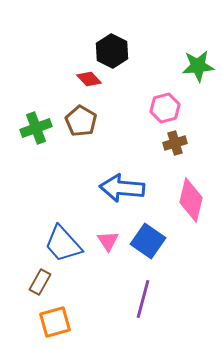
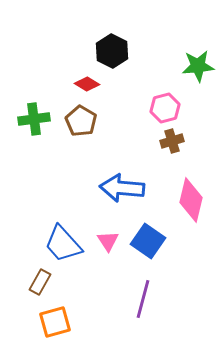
red diamond: moved 2 px left, 5 px down; rotated 15 degrees counterclockwise
green cross: moved 2 px left, 9 px up; rotated 12 degrees clockwise
brown cross: moved 3 px left, 2 px up
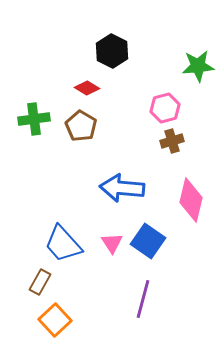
red diamond: moved 4 px down
brown pentagon: moved 5 px down
pink triangle: moved 4 px right, 2 px down
orange square: moved 2 px up; rotated 28 degrees counterclockwise
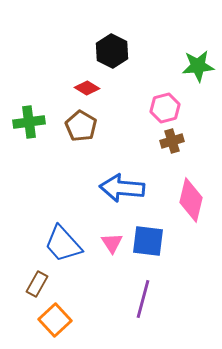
green cross: moved 5 px left, 3 px down
blue square: rotated 28 degrees counterclockwise
brown rectangle: moved 3 px left, 2 px down
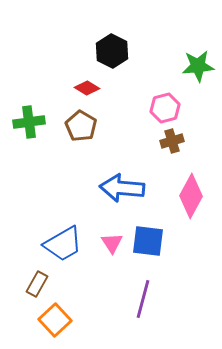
pink diamond: moved 4 px up; rotated 15 degrees clockwise
blue trapezoid: rotated 78 degrees counterclockwise
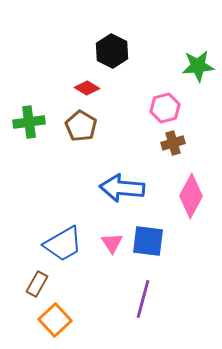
brown cross: moved 1 px right, 2 px down
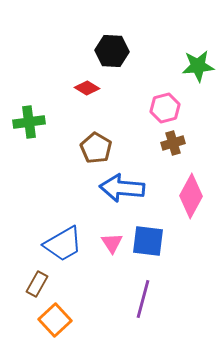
black hexagon: rotated 24 degrees counterclockwise
brown pentagon: moved 15 px right, 22 px down
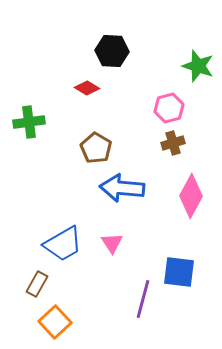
green star: rotated 24 degrees clockwise
pink hexagon: moved 4 px right
blue square: moved 31 px right, 31 px down
orange square: moved 2 px down
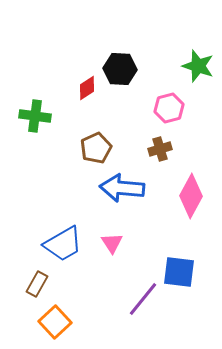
black hexagon: moved 8 px right, 18 px down
red diamond: rotated 65 degrees counterclockwise
green cross: moved 6 px right, 6 px up; rotated 16 degrees clockwise
brown cross: moved 13 px left, 6 px down
brown pentagon: rotated 16 degrees clockwise
purple line: rotated 24 degrees clockwise
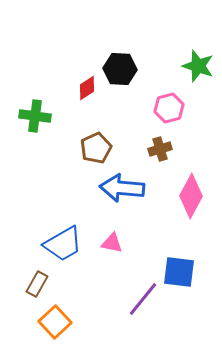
pink triangle: rotated 45 degrees counterclockwise
